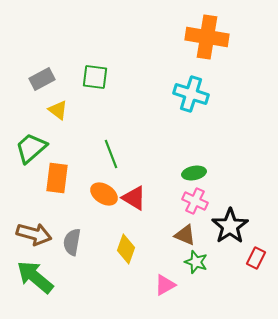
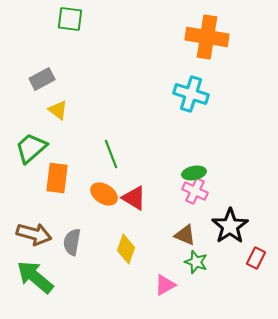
green square: moved 25 px left, 58 px up
pink cross: moved 10 px up
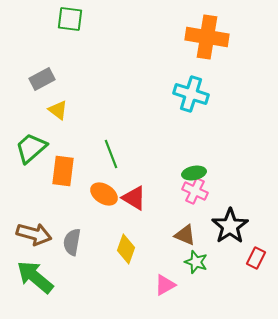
orange rectangle: moved 6 px right, 7 px up
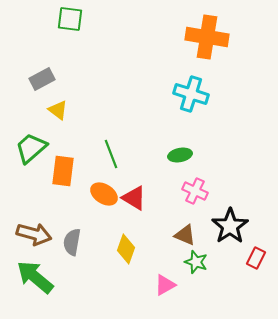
green ellipse: moved 14 px left, 18 px up
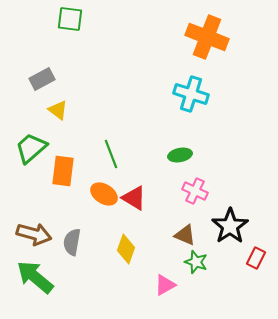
orange cross: rotated 12 degrees clockwise
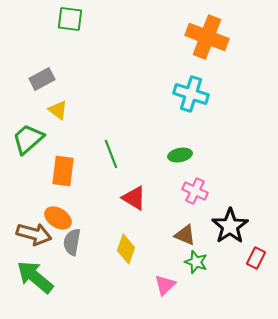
green trapezoid: moved 3 px left, 9 px up
orange ellipse: moved 46 px left, 24 px down
pink triangle: rotated 15 degrees counterclockwise
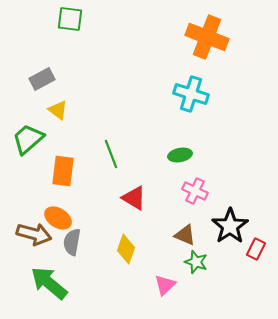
red rectangle: moved 9 px up
green arrow: moved 14 px right, 6 px down
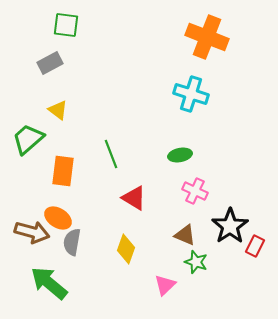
green square: moved 4 px left, 6 px down
gray rectangle: moved 8 px right, 16 px up
brown arrow: moved 2 px left, 2 px up
red rectangle: moved 1 px left, 3 px up
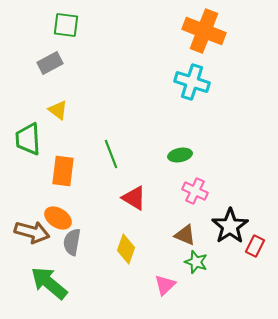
orange cross: moved 3 px left, 6 px up
cyan cross: moved 1 px right, 12 px up
green trapezoid: rotated 52 degrees counterclockwise
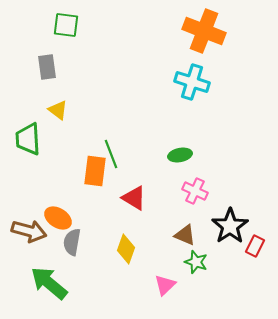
gray rectangle: moved 3 px left, 4 px down; rotated 70 degrees counterclockwise
orange rectangle: moved 32 px right
brown arrow: moved 3 px left, 1 px up
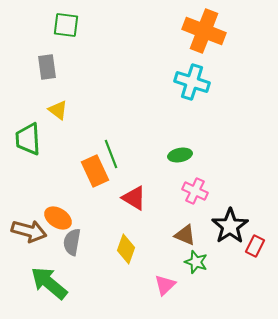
orange rectangle: rotated 32 degrees counterclockwise
